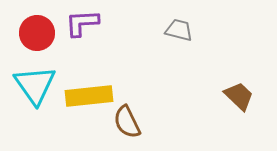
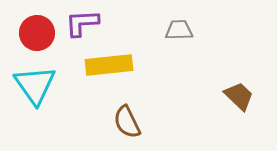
gray trapezoid: rotated 16 degrees counterclockwise
yellow rectangle: moved 20 px right, 31 px up
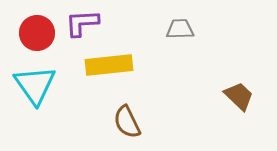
gray trapezoid: moved 1 px right, 1 px up
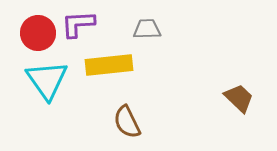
purple L-shape: moved 4 px left, 1 px down
gray trapezoid: moved 33 px left
red circle: moved 1 px right
cyan triangle: moved 12 px right, 5 px up
brown trapezoid: moved 2 px down
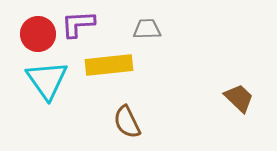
red circle: moved 1 px down
